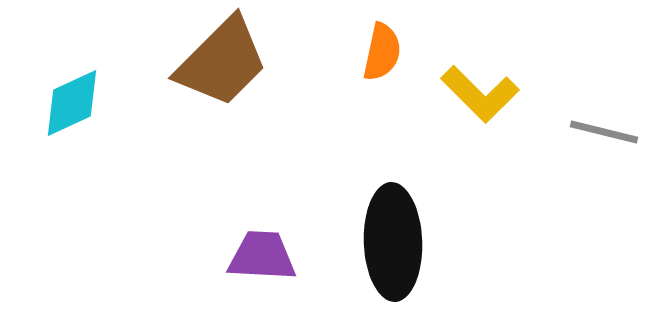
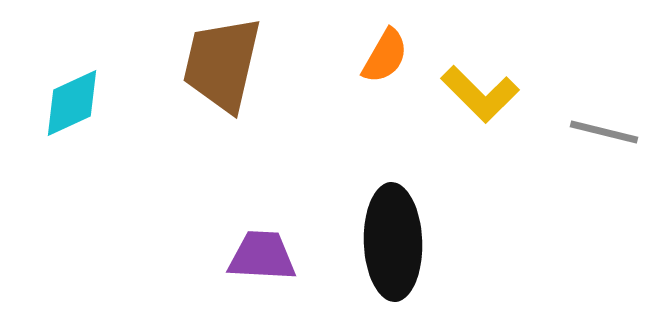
orange semicircle: moved 3 px right, 4 px down; rotated 18 degrees clockwise
brown trapezoid: moved 2 px down; rotated 148 degrees clockwise
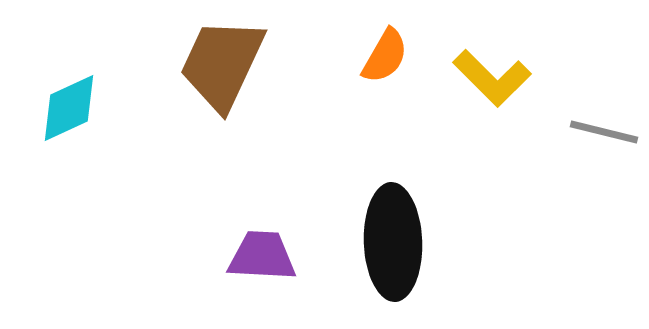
brown trapezoid: rotated 12 degrees clockwise
yellow L-shape: moved 12 px right, 16 px up
cyan diamond: moved 3 px left, 5 px down
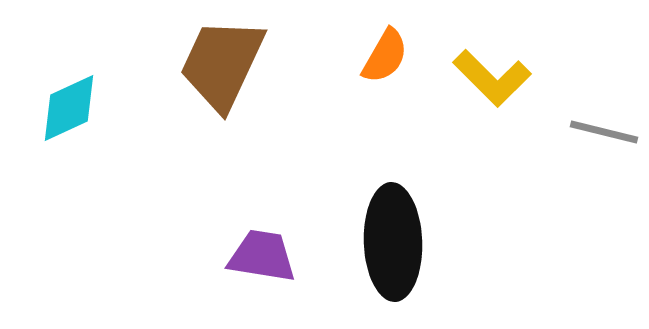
purple trapezoid: rotated 6 degrees clockwise
